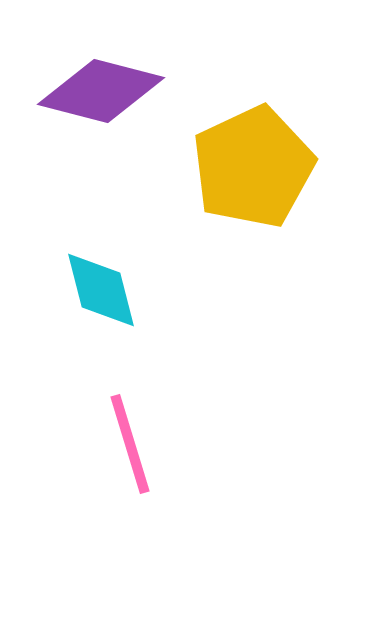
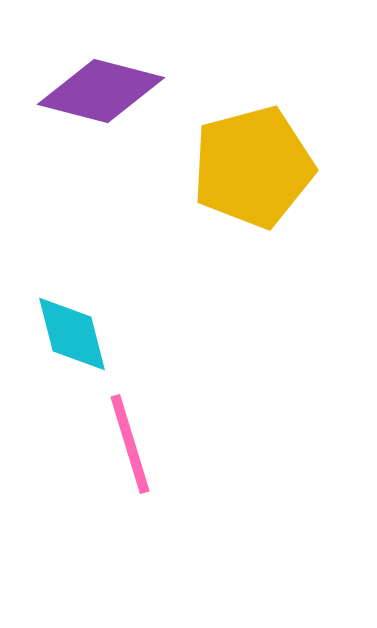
yellow pentagon: rotated 10 degrees clockwise
cyan diamond: moved 29 px left, 44 px down
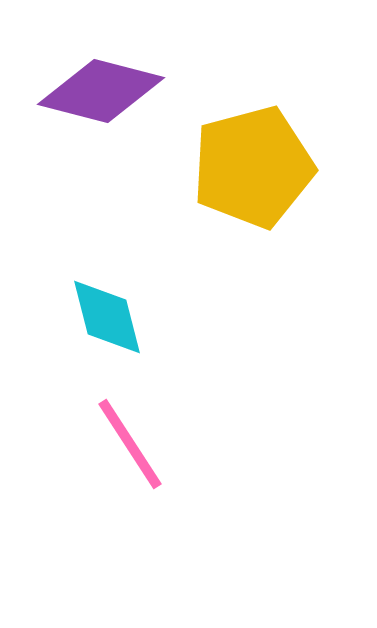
cyan diamond: moved 35 px right, 17 px up
pink line: rotated 16 degrees counterclockwise
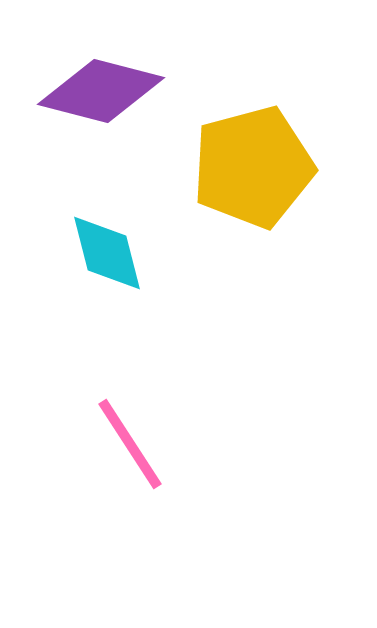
cyan diamond: moved 64 px up
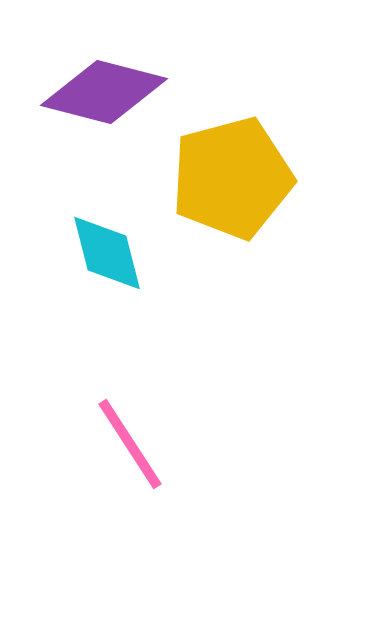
purple diamond: moved 3 px right, 1 px down
yellow pentagon: moved 21 px left, 11 px down
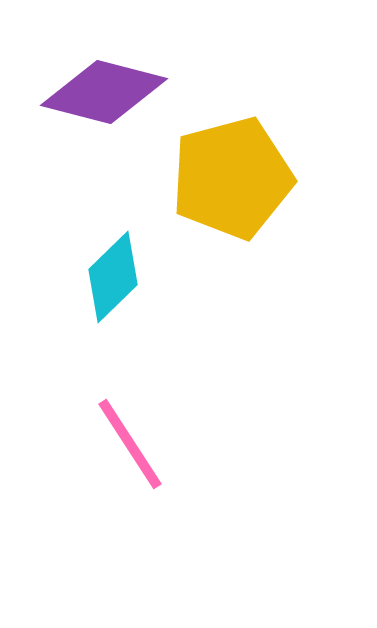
cyan diamond: moved 6 px right, 24 px down; rotated 60 degrees clockwise
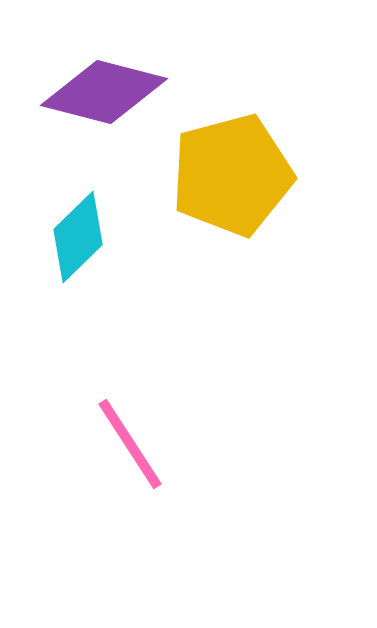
yellow pentagon: moved 3 px up
cyan diamond: moved 35 px left, 40 px up
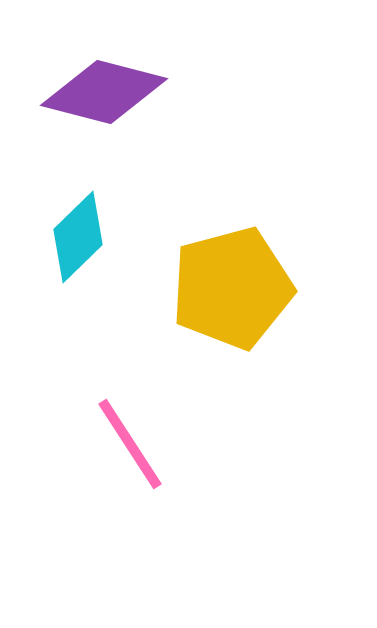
yellow pentagon: moved 113 px down
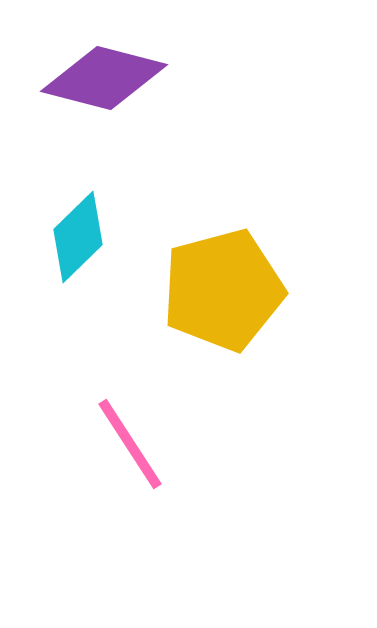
purple diamond: moved 14 px up
yellow pentagon: moved 9 px left, 2 px down
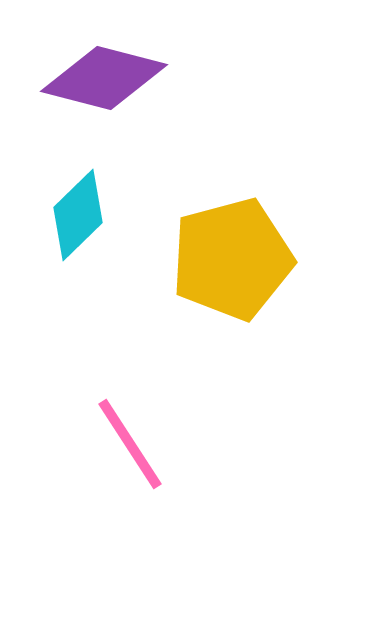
cyan diamond: moved 22 px up
yellow pentagon: moved 9 px right, 31 px up
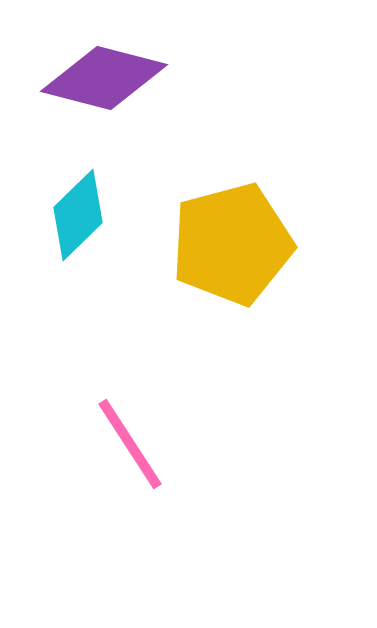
yellow pentagon: moved 15 px up
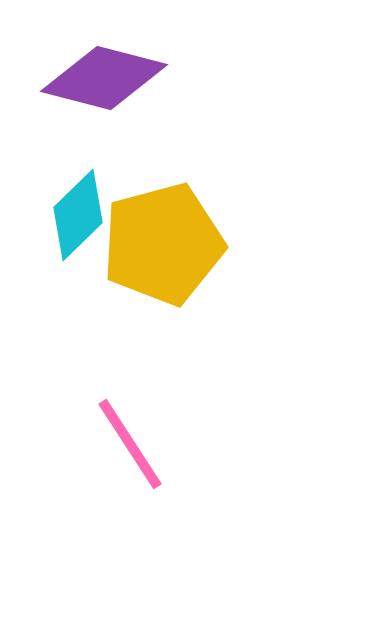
yellow pentagon: moved 69 px left
